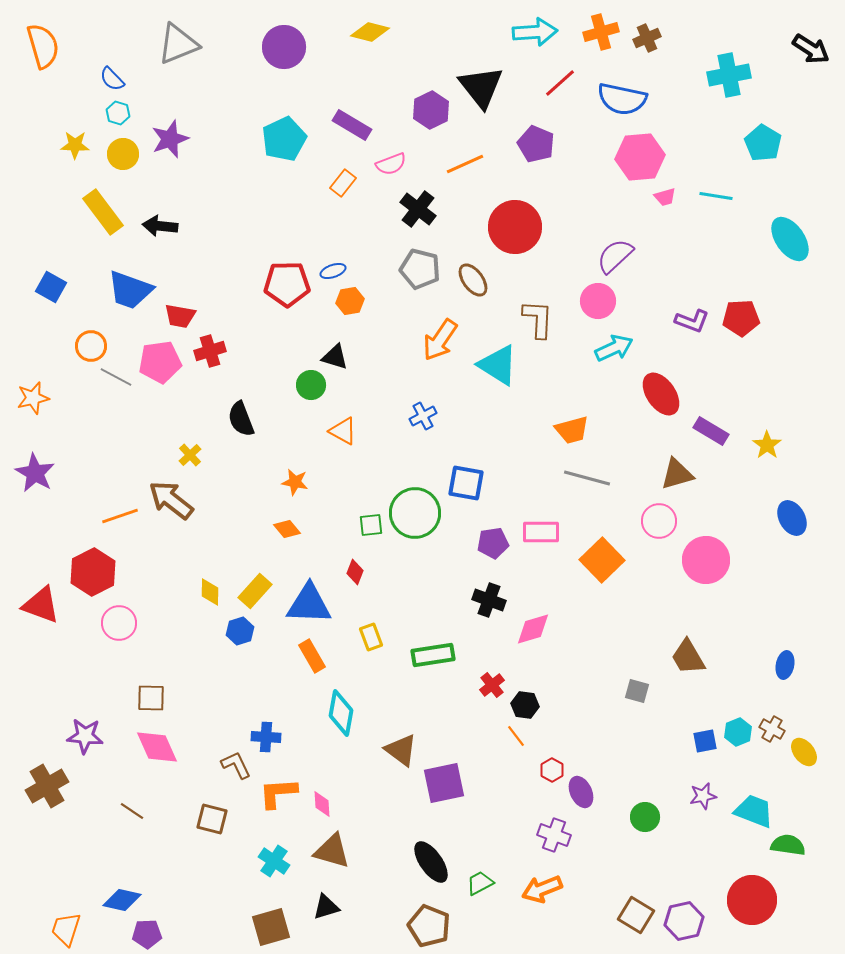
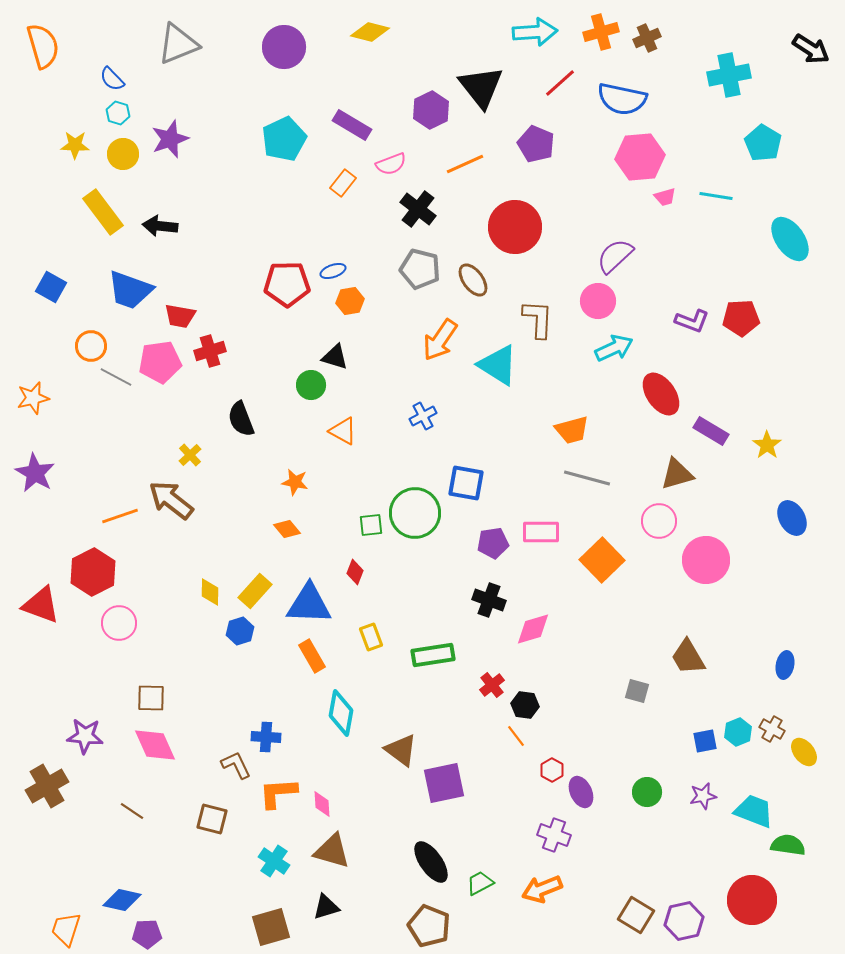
pink diamond at (157, 747): moved 2 px left, 2 px up
green circle at (645, 817): moved 2 px right, 25 px up
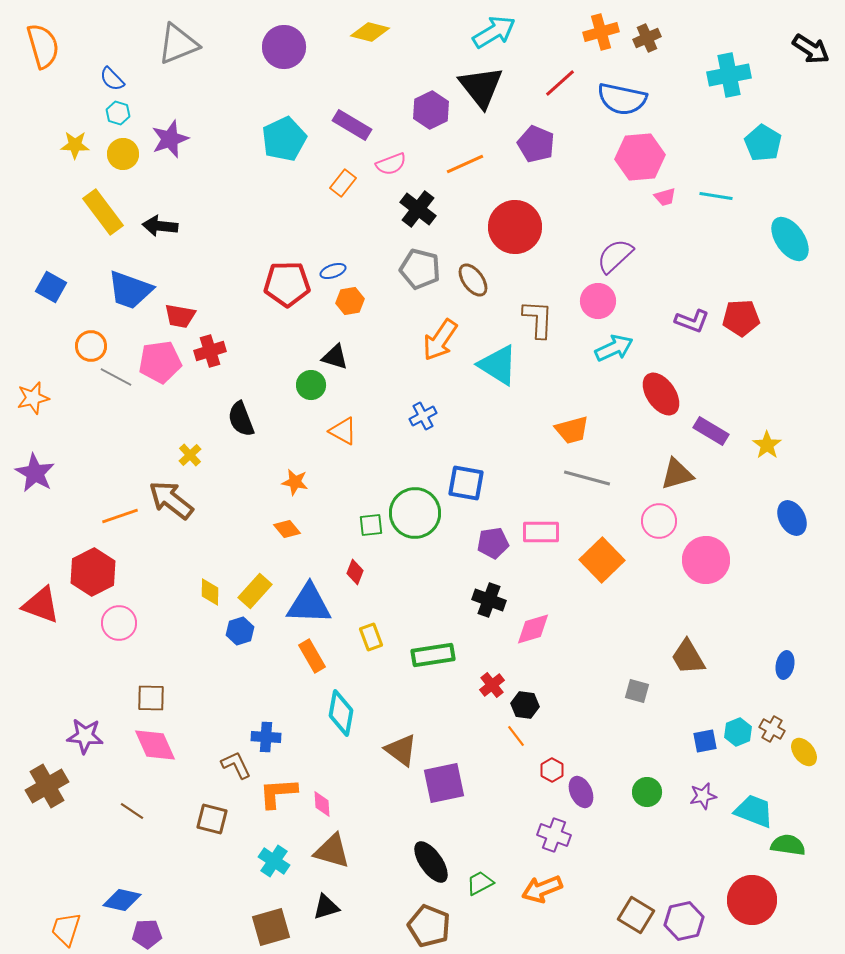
cyan arrow at (535, 32): moved 41 px left; rotated 27 degrees counterclockwise
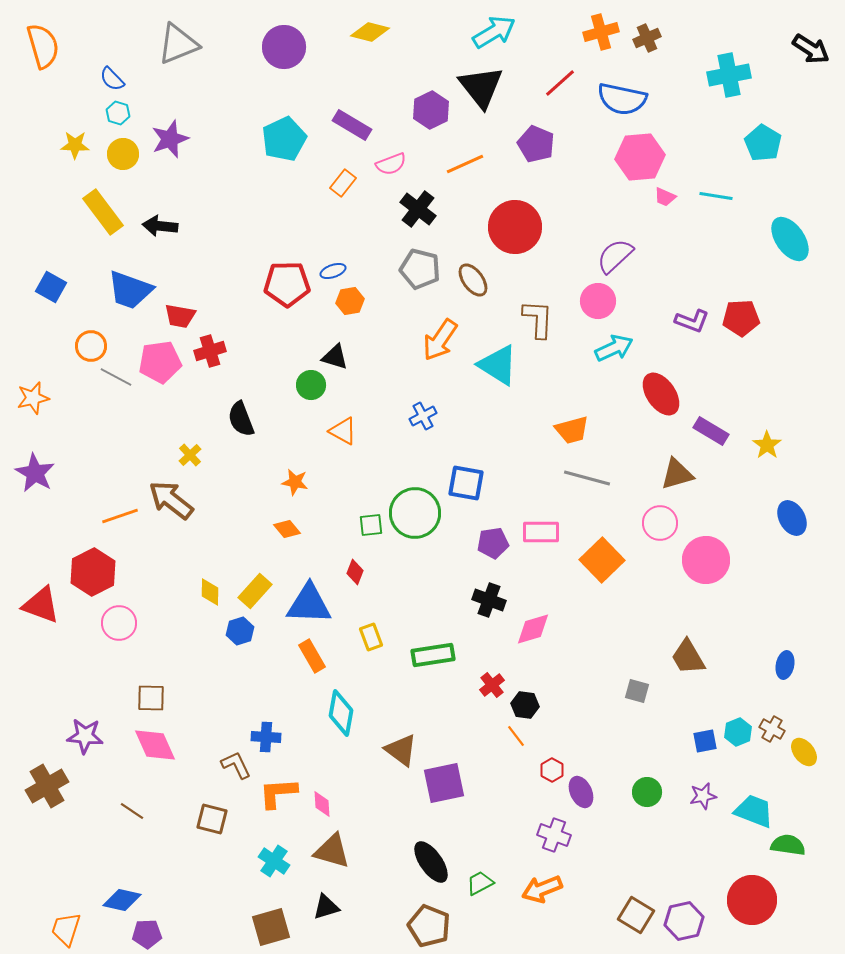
pink trapezoid at (665, 197): rotated 40 degrees clockwise
pink circle at (659, 521): moved 1 px right, 2 px down
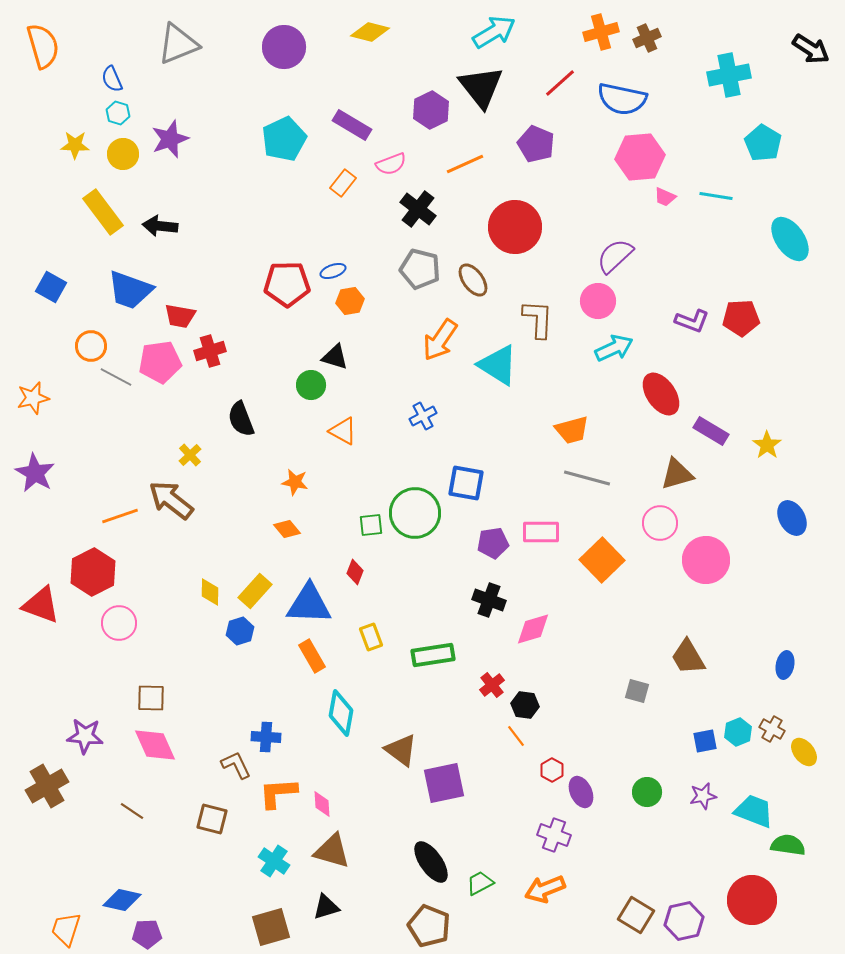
blue semicircle at (112, 79): rotated 20 degrees clockwise
orange arrow at (542, 889): moved 3 px right
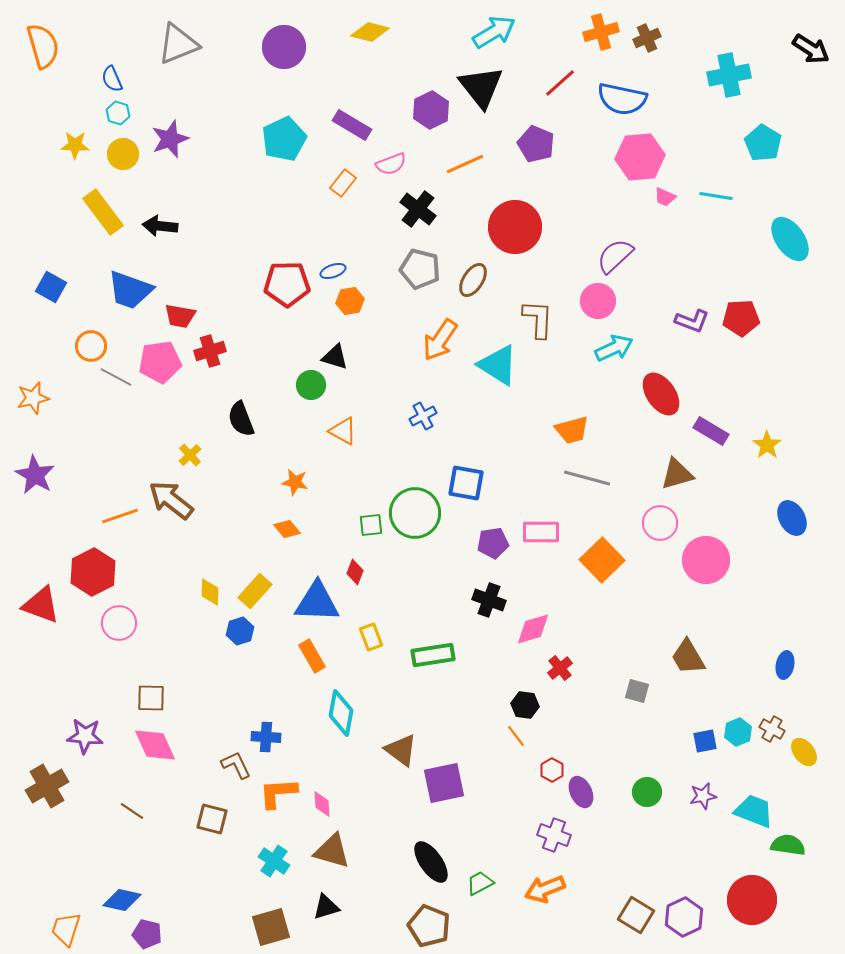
brown ellipse at (473, 280): rotated 68 degrees clockwise
purple star at (35, 473): moved 2 px down
blue triangle at (309, 604): moved 8 px right, 2 px up
red cross at (492, 685): moved 68 px right, 17 px up
purple hexagon at (684, 921): moved 4 px up; rotated 12 degrees counterclockwise
purple pentagon at (147, 934): rotated 16 degrees clockwise
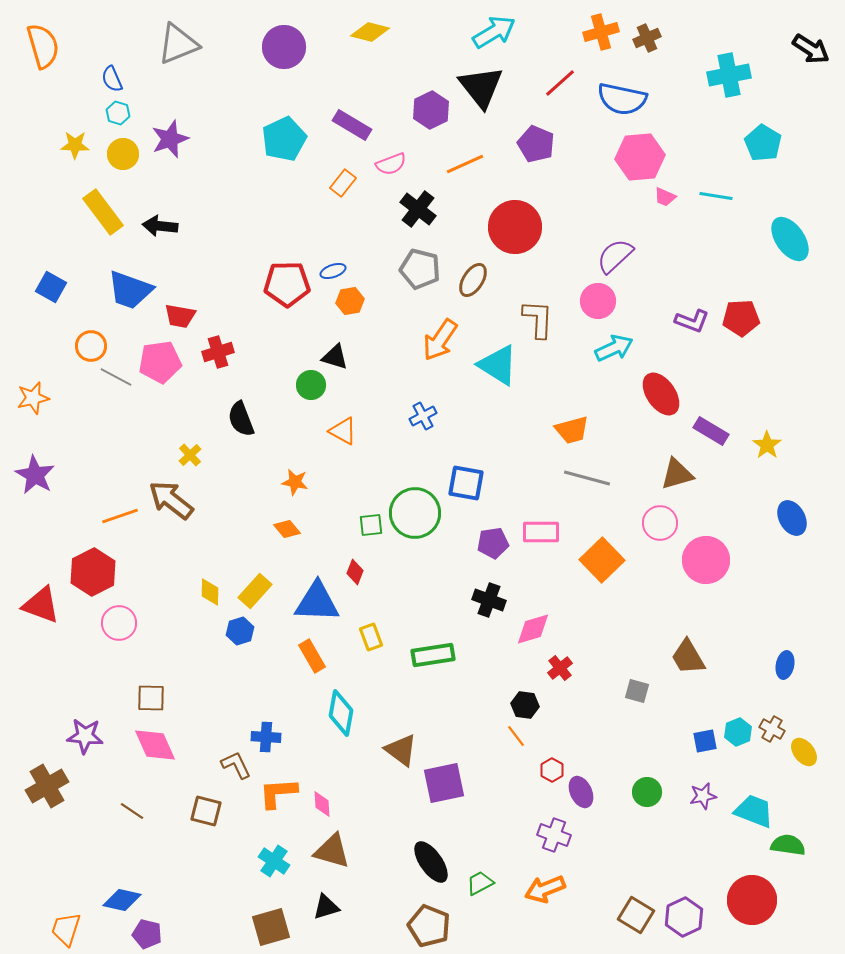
red cross at (210, 351): moved 8 px right, 1 px down
brown square at (212, 819): moved 6 px left, 8 px up
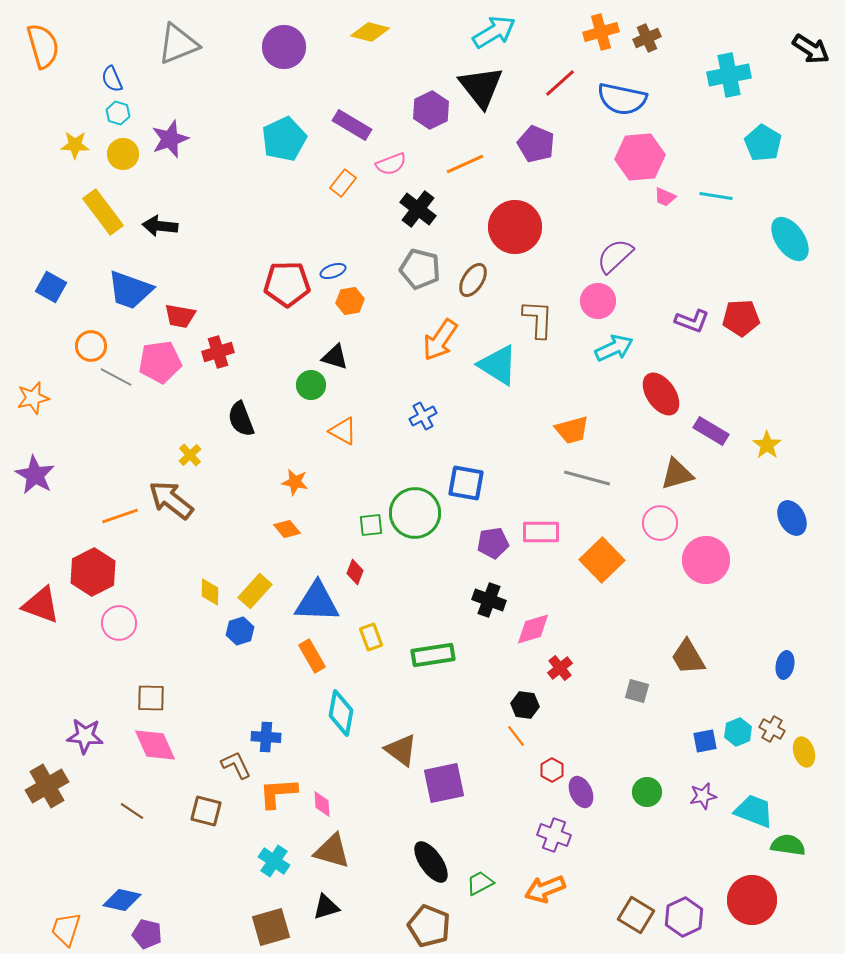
yellow ellipse at (804, 752): rotated 20 degrees clockwise
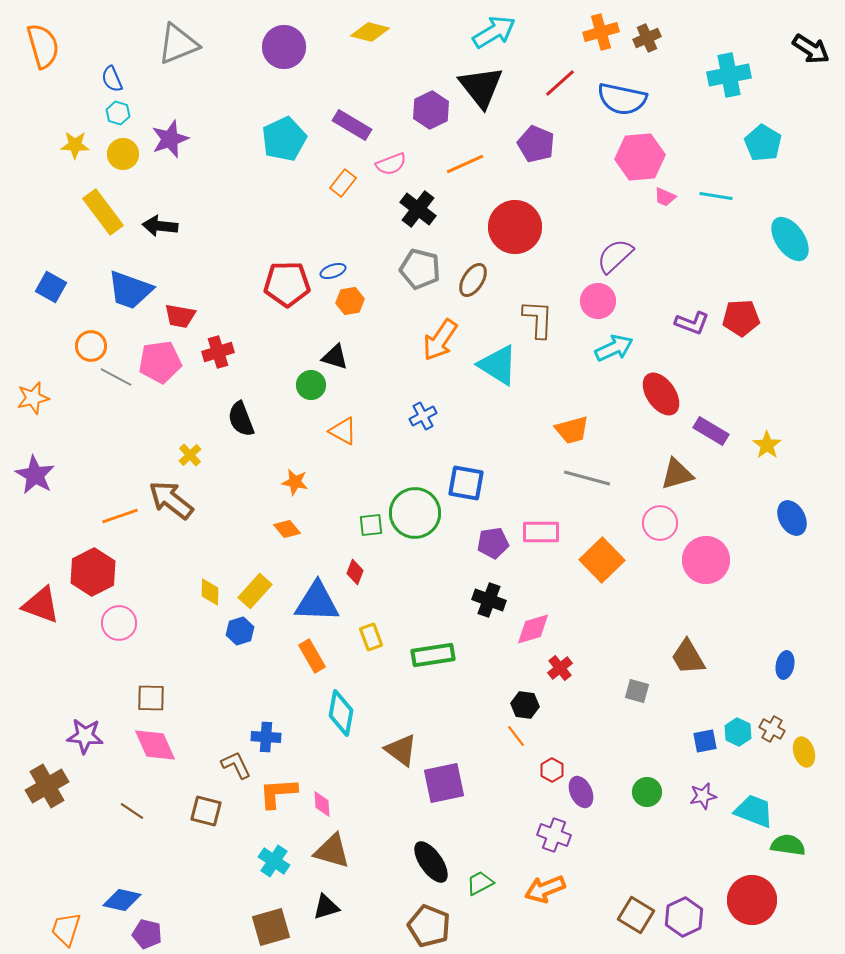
purple L-shape at (692, 321): moved 2 px down
cyan hexagon at (738, 732): rotated 12 degrees counterclockwise
